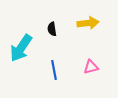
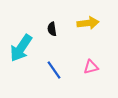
blue line: rotated 24 degrees counterclockwise
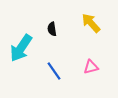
yellow arrow: moved 3 px right; rotated 125 degrees counterclockwise
blue line: moved 1 px down
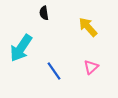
yellow arrow: moved 3 px left, 4 px down
black semicircle: moved 8 px left, 16 px up
pink triangle: rotated 28 degrees counterclockwise
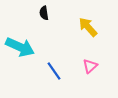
cyan arrow: moved 1 px left, 1 px up; rotated 100 degrees counterclockwise
pink triangle: moved 1 px left, 1 px up
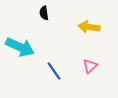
yellow arrow: moved 1 px right; rotated 40 degrees counterclockwise
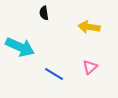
pink triangle: moved 1 px down
blue line: moved 3 px down; rotated 24 degrees counterclockwise
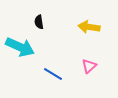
black semicircle: moved 5 px left, 9 px down
pink triangle: moved 1 px left, 1 px up
blue line: moved 1 px left
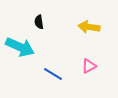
pink triangle: rotated 14 degrees clockwise
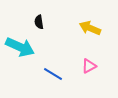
yellow arrow: moved 1 px right, 1 px down; rotated 15 degrees clockwise
